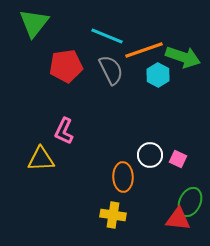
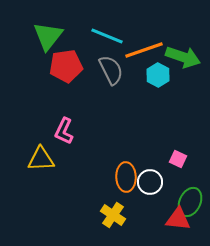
green triangle: moved 14 px right, 13 px down
white circle: moved 27 px down
orange ellipse: moved 3 px right
yellow cross: rotated 25 degrees clockwise
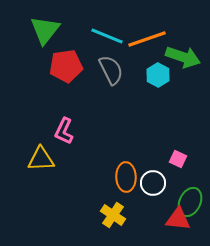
green triangle: moved 3 px left, 6 px up
orange line: moved 3 px right, 11 px up
white circle: moved 3 px right, 1 px down
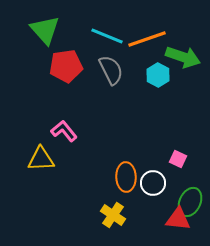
green triangle: rotated 20 degrees counterclockwise
pink L-shape: rotated 116 degrees clockwise
